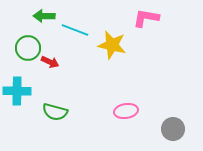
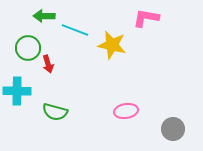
red arrow: moved 2 px left, 2 px down; rotated 48 degrees clockwise
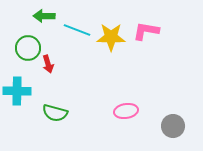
pink L-shape: moved 13 px down
cyan line: moved 2 px right
yellow star: moved 1 px left, 8 px up; rotated 12 degrees counterclockwise
green semicircle: moved 1 px down
gray circle: moved 3 px up
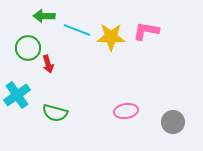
cyan cross: moved 4 px down; rotated 36 degrees counterclockwise
gray circle: moved 4 px up
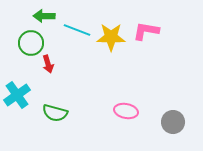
green circle: moved 3 px right, 5 px up
pink ellipse: rotated 20 degrees clockwise
